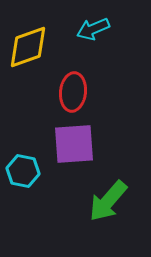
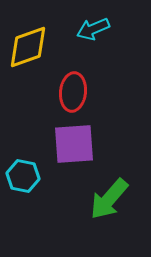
cyan hexagon: moved 5 px down
green arrow: moved 1 px right, 2 px up
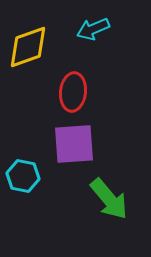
green arrow: rotated 81 degrees counterclockwise
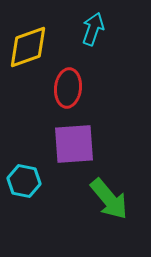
cyan arrow: rotated 132 degrees clockwise
red ellipse: moved 5 px left, 4 px up
cyan hexagon: moved 1 px right, 5 px down
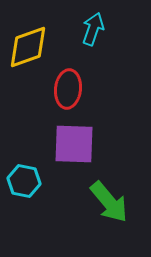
red ellipse: moved 1 px down
purple square: rotated 6 degrees clockwise
green arrow: moved 3 px down
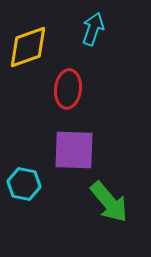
purple square: moved 6 px down
cyan hexagon: moved 3 px down
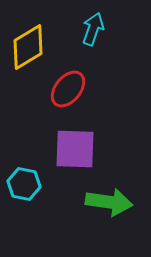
yellow diamond: rotated 12 degrees counterclockwise
red ellipse: rotated 33 degrees clockwise
purple square: moved 1 px right, 1 px up
green arrow: rotated 42 degrees counterclockwise
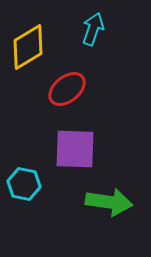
red ellipse: moved 1 px left; rotated 12 degrees clockwise
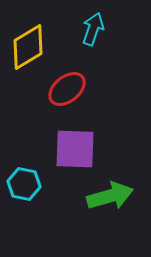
green arrow: moved 1 px right, 6 px up; rotated 24 degrees counterclockwise
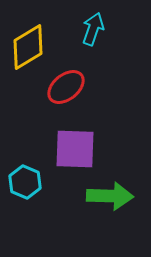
red ellipse: moved 1 px left, 2 px up
cyan hexagon: moved 1 px right, 2 px up; rotated 12 degrees clockwise
green arrow: rotated 18 degrees clockwise
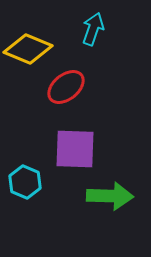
yellow diamond: moved 2 px down; rotated 54 degrees clockwise
